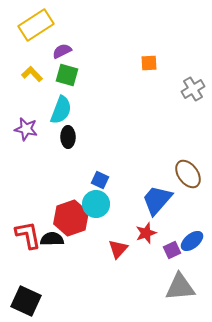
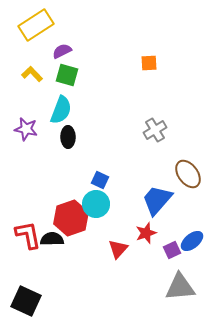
gray cross: moved 38 px left, 41 px down
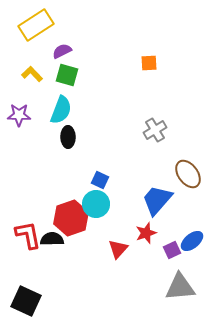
purple star: moved 7 px left, 14 px up; rotated 10 degrees counterclockwise
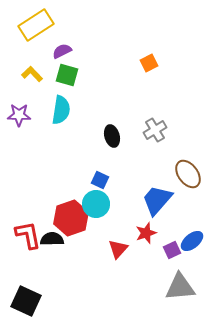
orange square: rotated 24 degrees counterclockwise
cyan semicircle: rotated 12 degrees counterclockwise
black ellipse: moved 44 px right, 1 px up; rotated 15 degrees counterclockwise
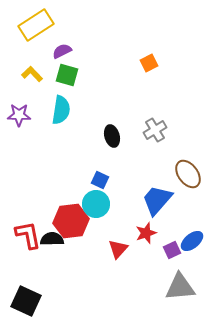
red hexagon: moved 3 px down; rotated 12 degrees clockwise
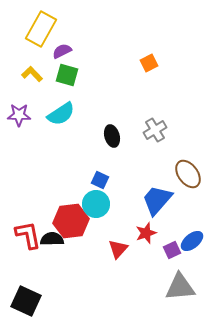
yellow rectangle: moved 5 px right, 4 px down; rotated 28 degrees counterclockwise
cyan semicircle: moved 4 px down; rotated 48 degrees clockwise
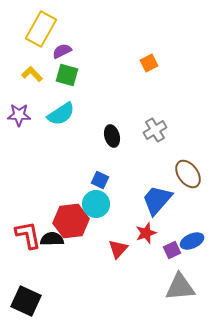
blue ellipse: rotated 15 degrees clockwise
